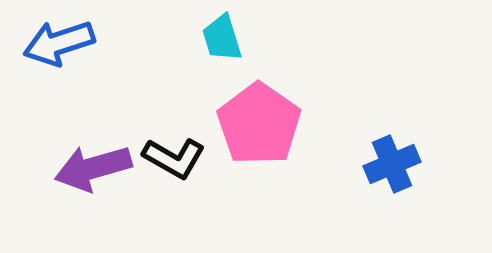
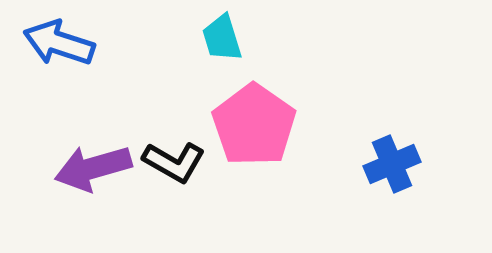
blue arrow: rotated 36 degrees clockwise
pink pentagon: moved 5 px left, 1 px down
black L-shape: moved 4 px down
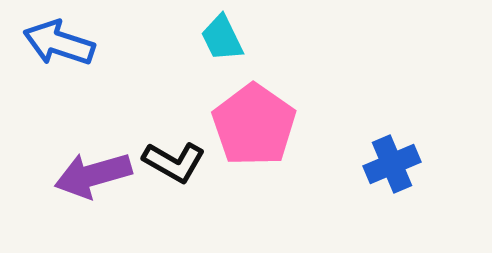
cyan trapezoid: rotated 9 degrees counterclockwise
purple arrow: moved 7 px down
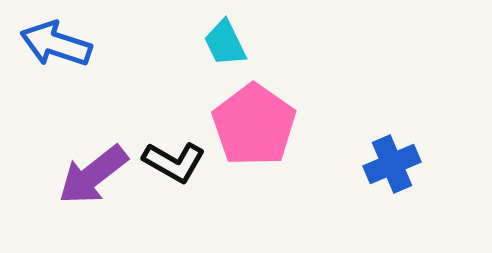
cyan trapezoid: moved 3 px right, 5 px down
blue arrow: moved 3 px left, 1 px down
purple arrow: rotated 22 degrees counterclockwise
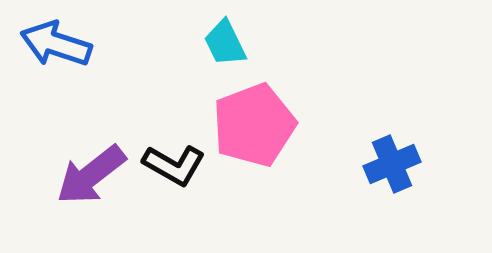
pink pentagon: rotated 16 degrees clockwise
black L-shape: moved 3 px down
purple arrow: moved 2 px left
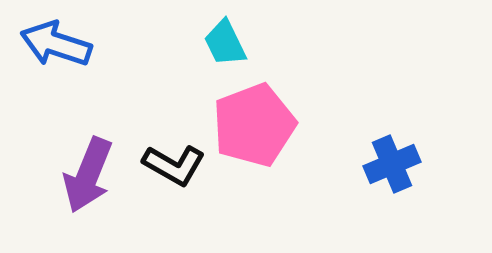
purple arrow: moved 3 px left; rotated 30 degrees counterclockwise
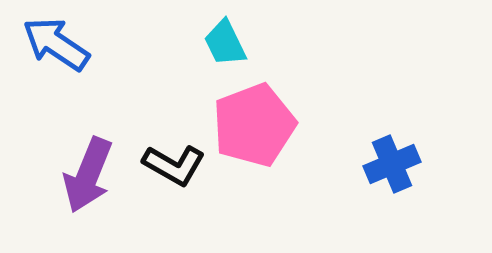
blue arrow: rotated 16 degrees clockwise
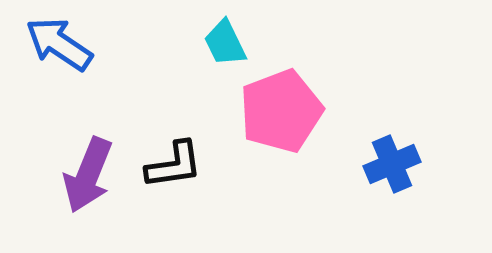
blue arrow: moved 3 px right
pink pentagon: moved 27 px right, 14 px up
black L-shape: rotated 38 degrees counterclockwise
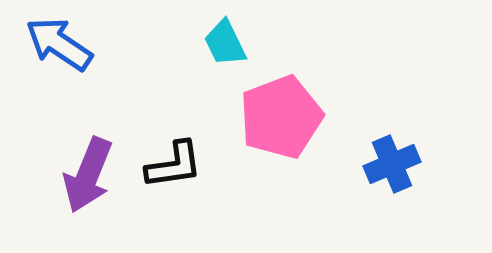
pink pentagon: moved 6 px down
